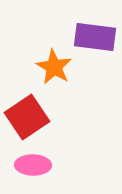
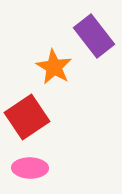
purple rectangle: moved 1 px left, 1 px up; rotated 45 degrees clockwise
pink ellipse: moved 3 px left, 3 px down
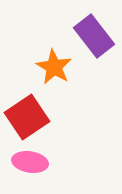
pink ellipse: moved 6 px up; rotated 8 degrees clockwise
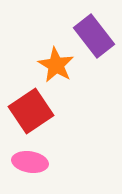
orange star: moved 2 px right, 2 px up
red square: moved 4 px right, 6 px up
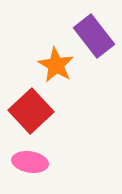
red square: rotated 9 degrees counterclockwise
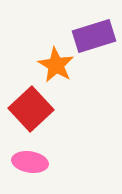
purple rectangle: rotated 69 degrees counterclockwise
red square: moved 2 px up
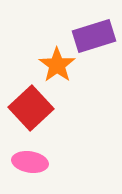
orange star: moved 1 px right; rotated 6 degrees clockwise
red square: moved 1 px up
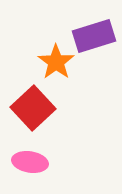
orange star: moved 1 px left, 3 px up
red square: moved 2 px right
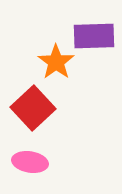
purple rectangle: rotated 15 degrees clockwise
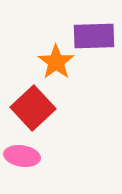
pink ellipse: moved 8 px left, 6 px up
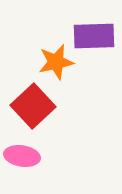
orange star: rotated 24 degrees clockwise
red square: moved 2 px up
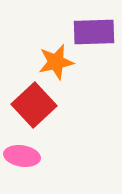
purple rectangle: moved 4 px up
red square: moved 1 px right, 1 px up
